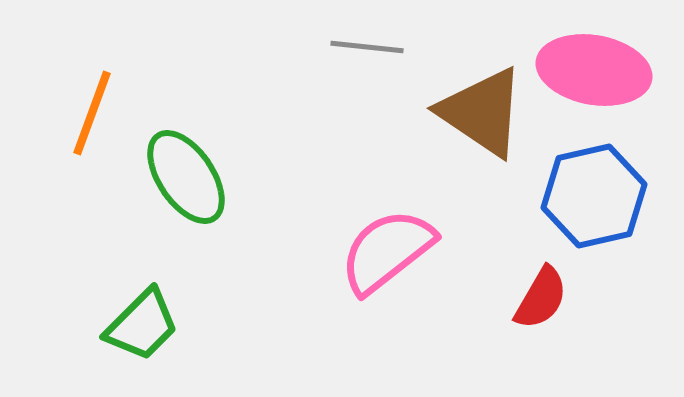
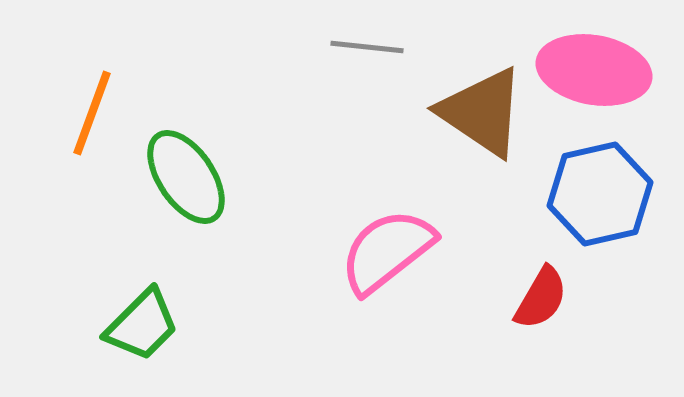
blue hexagon: moved 6 px right, 2 px up
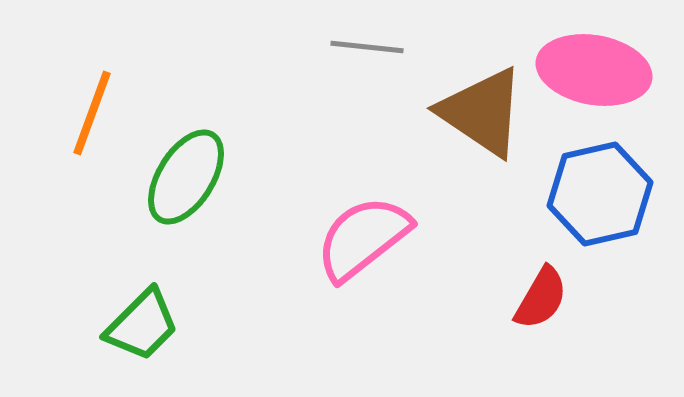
green ellipse: rotated 66 degrees clockwise
pink semicircle: moved 24 px left, 13 px up
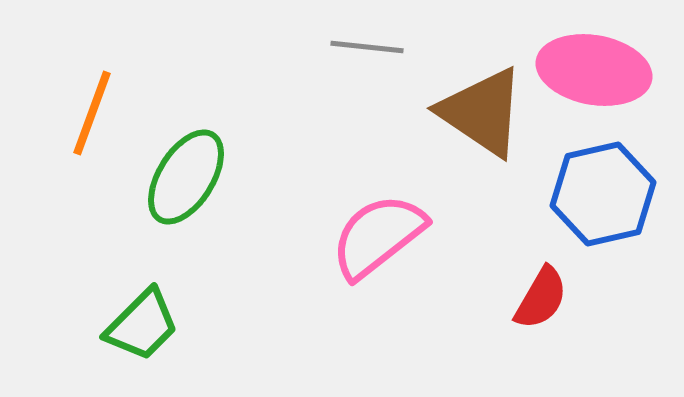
blue hexagon: moved 3 px right
pink semicircle: moved 15 px right, 2 px up
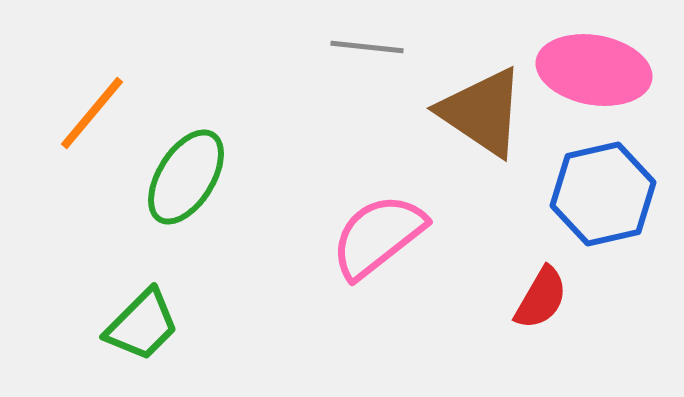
orange line: rotated 20 degrees clockwise
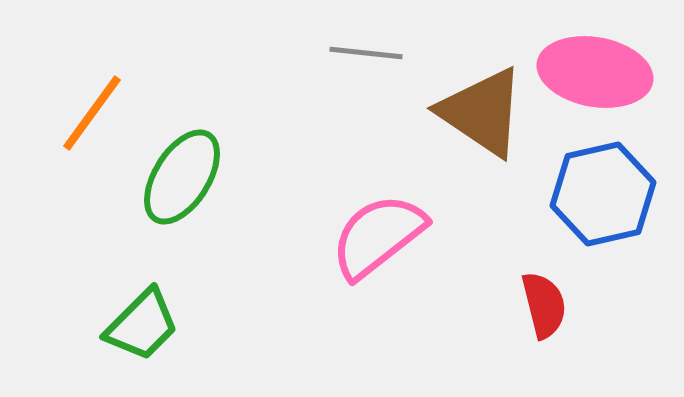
gray line: moved 1 px left, 6 px down
pink ellipse: moved 1 px right, 2 px down
orange line: rotated 4 degrees counterclockwise
green ellipse: moved 4 px left
red semicircle: moved 3 px right, 7 px down; rotated 44 degrees counterclockwise
